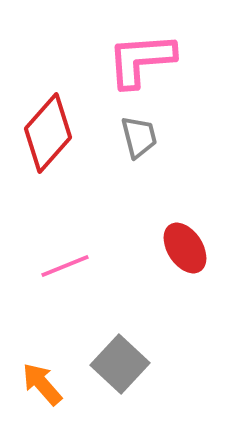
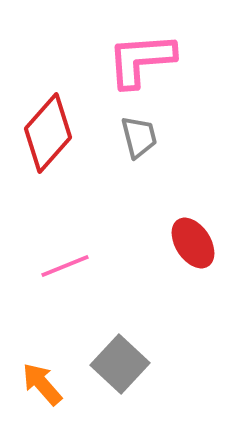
red ellipse: moved 8 px right, 5 px up
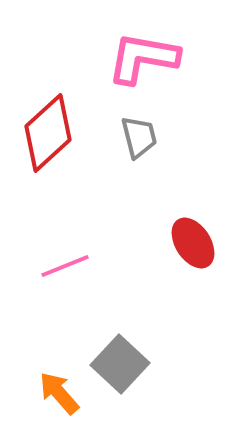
pink L-shape: moved 2 px right, 2 px up; rotated 14 degrees clockwise
red diamond: rotated 6 degrees clockwise
orange arrow: moved 17 px right, 9 px down
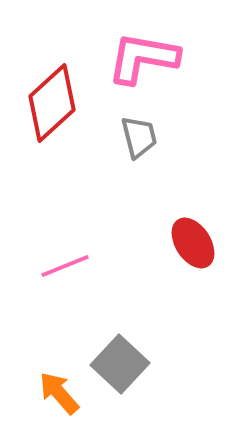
red diamond: moved 4 px right, 30 px up
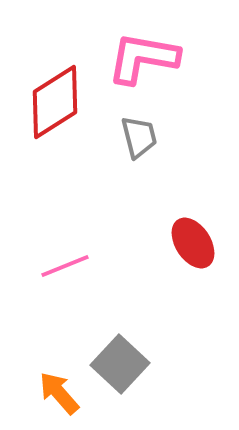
red diamond: moved 3 px right, 1 px up; rotated 10 degrees clockwise
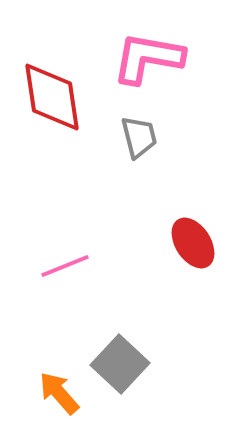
pink L-shape: moved 5 px right
red diamond: moved 3 px left, 5 px up; rotated 66 degrees counterclockwise
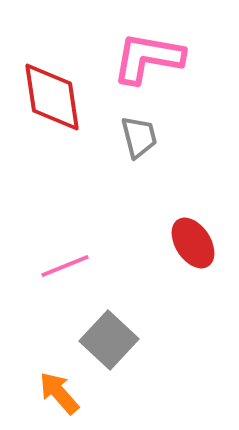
gray square: moved 11 px left, 24 px up
